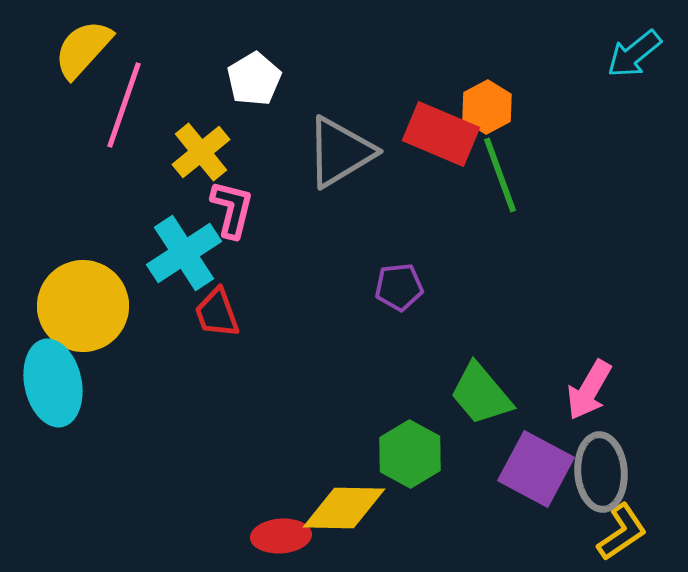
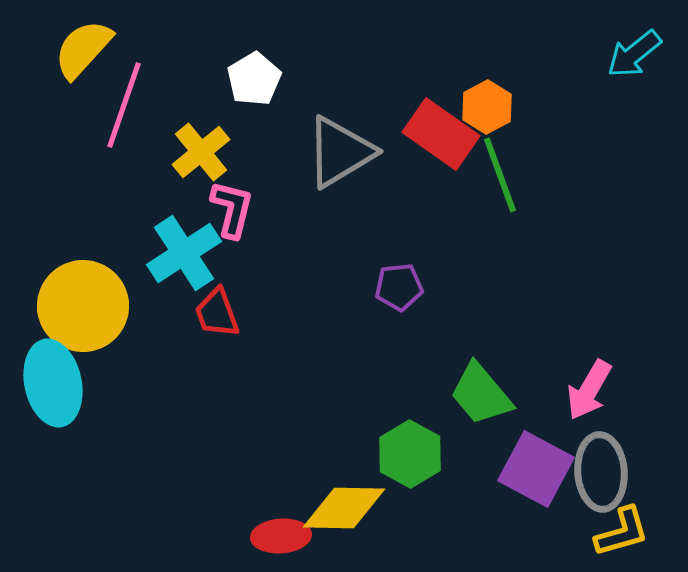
red rectangle: rotated 12 degrees clockwise
yellow L-shape: rotated 18 degrees clockwise
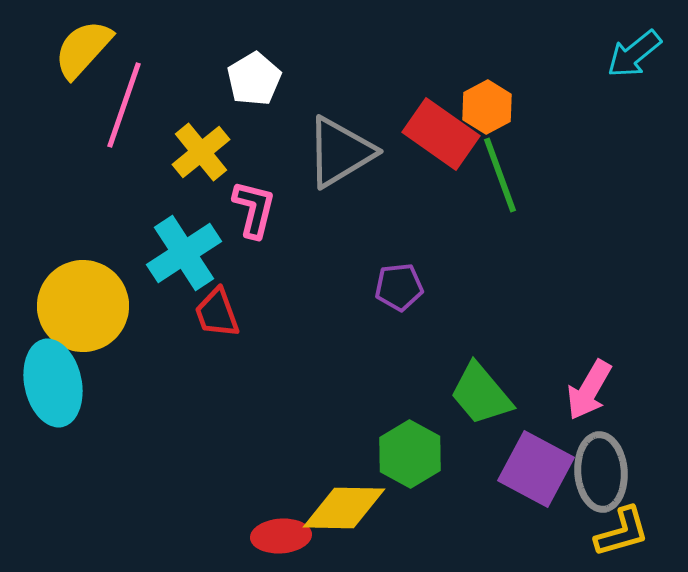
pink L-shape: moved 22 px right
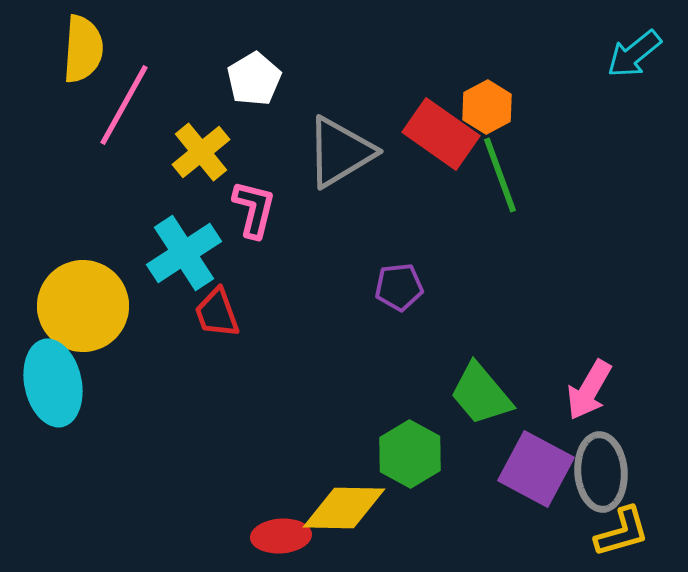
yellow semicircle: rotated 142 degrees clockwise
pink line: rotated 10 degrees clockwise
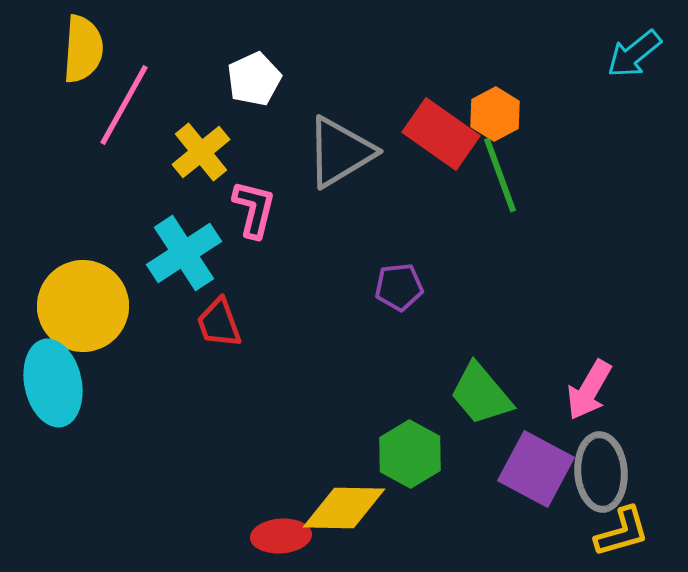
white pentagon: rotated 6 degrees clockwise
orange hexagon: moved 8 px right, 7 px down
red trapezoid: moved 2 px right, 10 px down
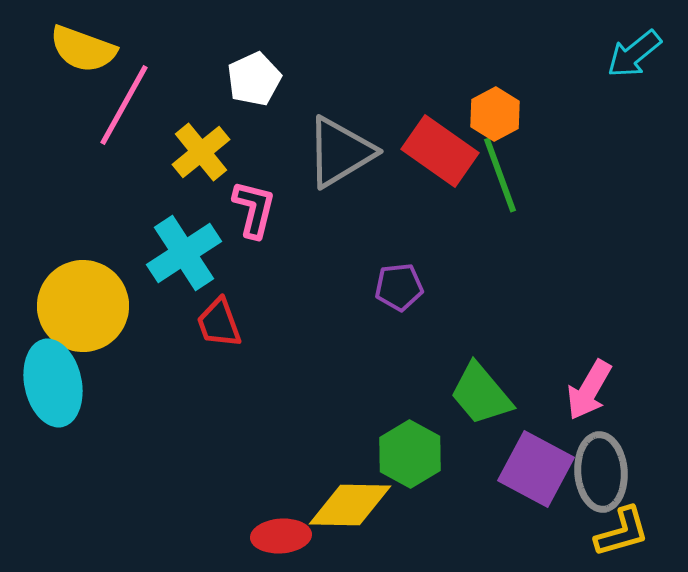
yellow semicircle: rotated 106 degrees clockwise
red rectangle: moved 1 px left, 17 px down
yellow diamond: moved 6 px right, 3 px up
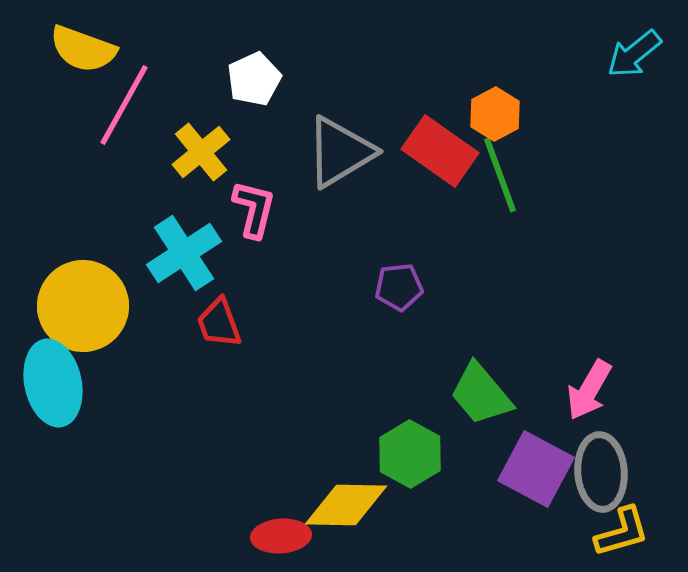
yellow diamond: moved 4 px left
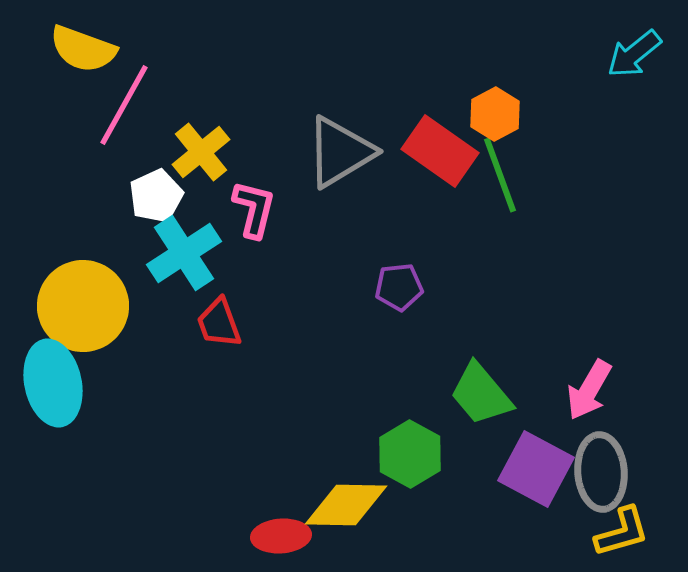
white pentagon: moved 98 px left, 117 px down
